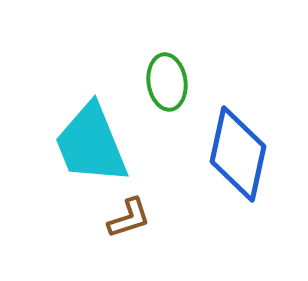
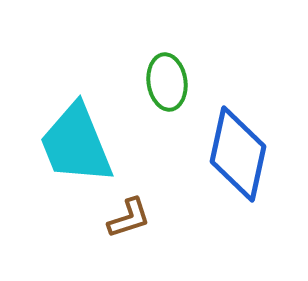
cyan trapezoid: moved 15 px left
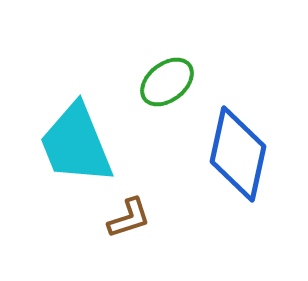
green ellipse: rotated 60 degrees clockwise
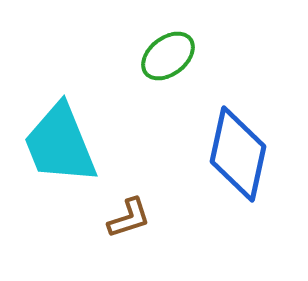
green ellipse: moved 1 px right, 26 px up
cyan trapezoid: moved 16 px left
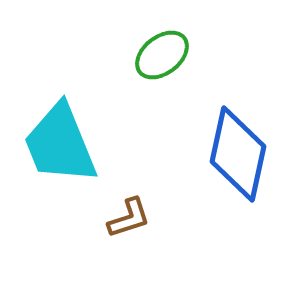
green ellipse: moved 6 px left, 1 px up
